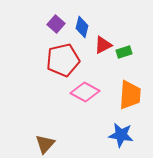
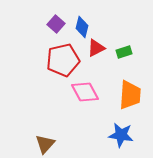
red triangle: moved 7 px left, 3 px down
pink diamond: rotated 32 degrees clockwise
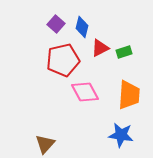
red triangle: moved 4 px right
orange trapezoid: moved 1 px left
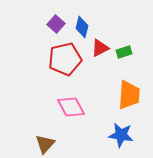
red pentagon: moved 2 px right, 1 px up
pink diamond: moved 14 px left, 15 px down
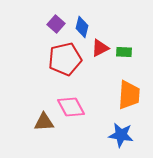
green rectangle: rotated 21 degrees clockwise
brown triangle: moved 1 px left, 22 px up; rotated 45 degrees clockwise
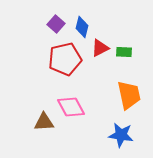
orange trapezoid: rotated 16 degrees counterclockwise
